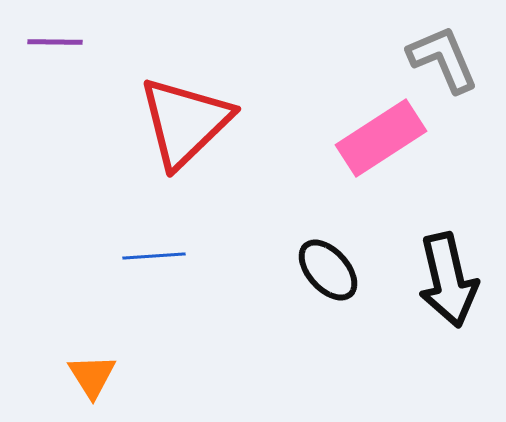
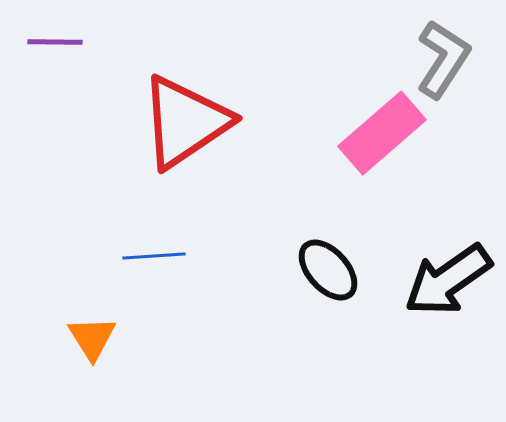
gray L-shape: rotated 56 degrees clockwise
red triangle: rotated 10 degrees clockwise
pink rectangle: moved 1 px right, 5 px up; rotated 8 degrees counterclockwise
black arrow: rotated 68 degrees clockwise
orange triangle: moved 38 px up
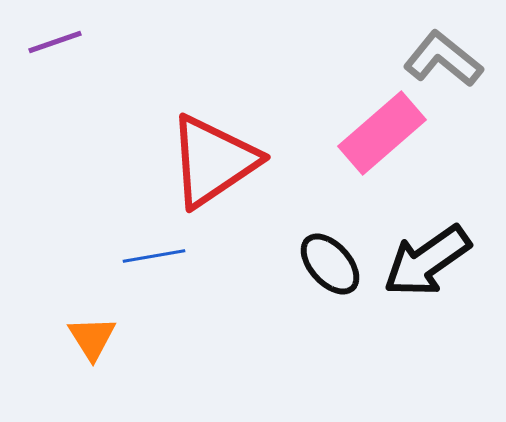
purple line: rotated 20 degrees counterclockwise
gray L-shape: rotated 84 degrees counterclockwise
red triangle: moved 28 px right, 39 px down
blue line: rotated 6 degrees counterclockwise
black ellipse: moved 2 px right, 6 px up
black arrow: moved 21 px left, 19 px up
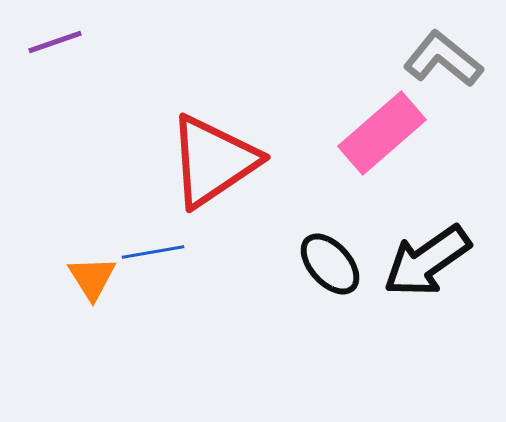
blue line: moved 1 px left, 4 px up
orange triangle: moved 60 px up
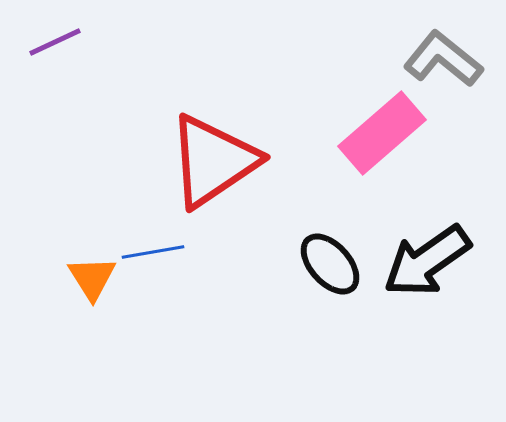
purple line: rotated 6 degrees counterclockwise
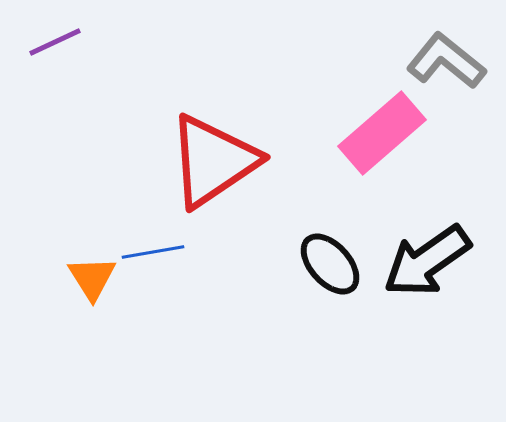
gray L-shape: moved 3 px right, 2 px down
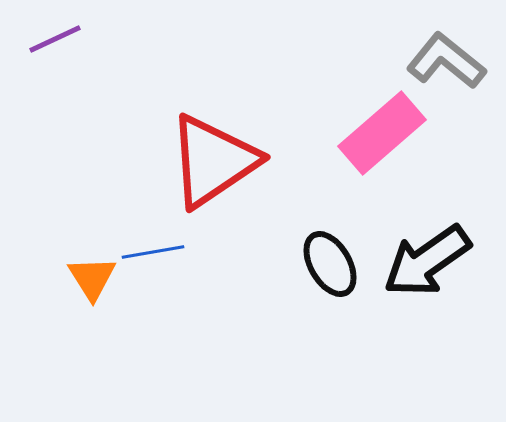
purple line: moved 3 px up
black ellipse: rotated 12 degrees clockwise
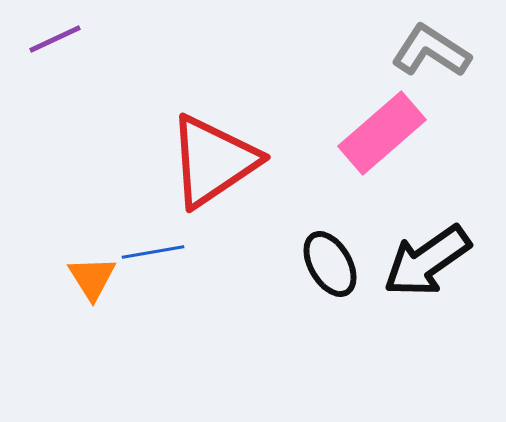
gray L-shape: moved 15 px left, 10 px up; rotated 6 degrees counterclockwise
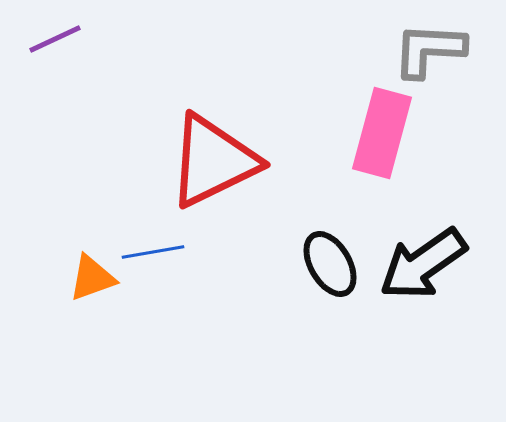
gray L-shape: moved 2 px left, 1 px up; rotated 30 degrees counterclockwise
pink rectangle: rotated 34 degrees counterclockwise
red triangle: rotated 8 degrees clockwise
black arrow: moved 4 px left, 3 px down
orange triangle: rotated 42 degrees clockwise
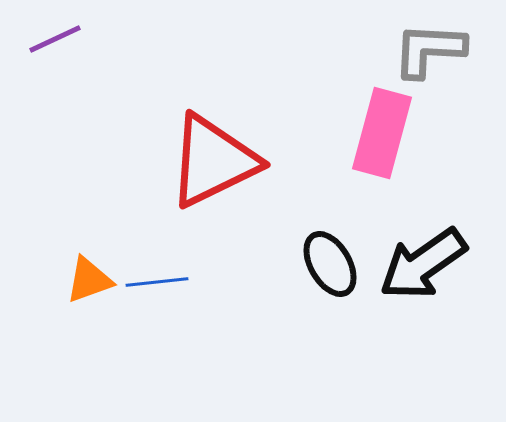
blue line: moved 4 px right, 30 px down; rotated 4 degrees clockwise
orange triangle: moved 3 px left, 2 px down
